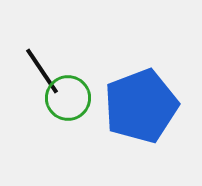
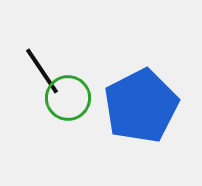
blue pentagon: rotated 6 degrees counterclockwise
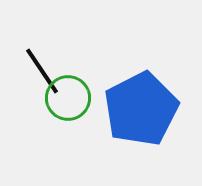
blue pentagon: moved 3 px down
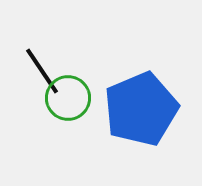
blue pentagon: rotated 4 degrees clockwise
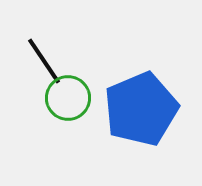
black line: moved 2 px right, 10 px up
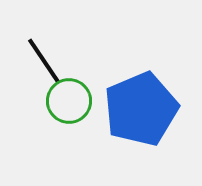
green circle: moved 1 px right, 3 px down
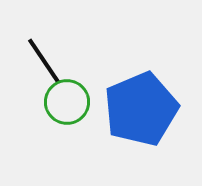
green circle: moved 2 px left, 1 px down
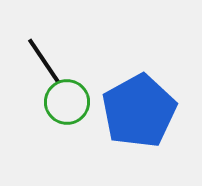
blue pentagon: moved 2 px left, 2 px down; rotated 6 degrees counterclockwise
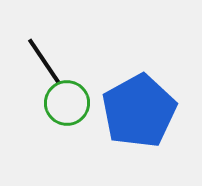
green circle: moved 1 px down
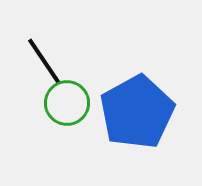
blue pentagon: moved 2 px left, 1 px down
